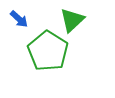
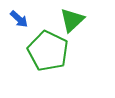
green pentagon: rotated 6 degrees counterclockwise
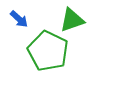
green triangle: rotated 24 degrees clockwise
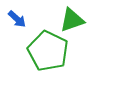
blue arrow: moved 2 px left
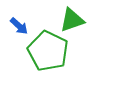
blue arrow: moved 2 px right, 7 px down
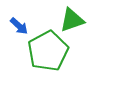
green pentagon: rotated 18 degrees clockwise
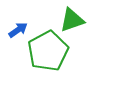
blue arrow: moved 1 px left, 4 px down; rotated 78 degrees counterclockwise
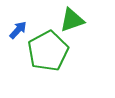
blue arrow: rotated 12 degrees counterclockwise
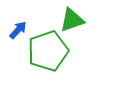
green pentagon: rotated 9 degrees clockwise
